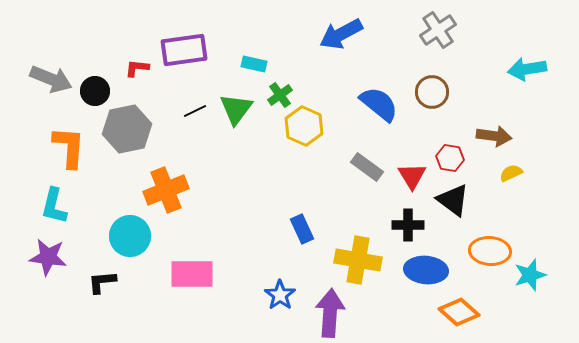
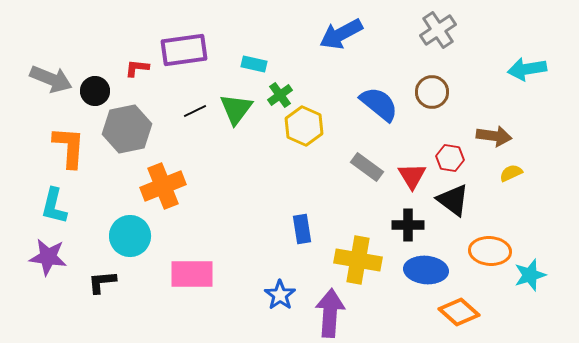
orange cross: moved 3 px left, 4 px up
blue rectangle: rotated 16 degrees clockwise
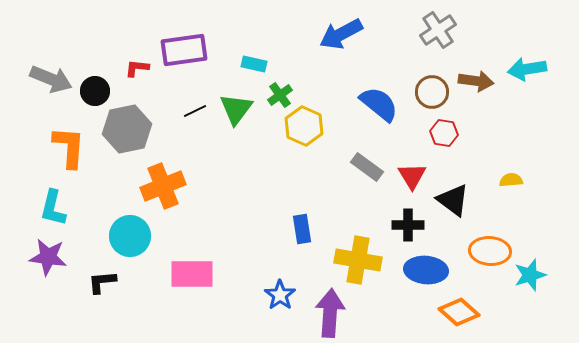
brown arrow: moved 18 px left, 55 px up
red hexagon: moved 6 px left, 25 px up
yellow semicircle: moved 7 px down; rotated 20 degrees clockwise
cyan L-shape: moved 1 px left, 2 px down
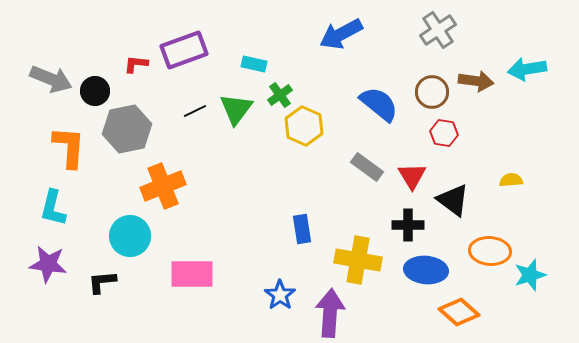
purple rectangle: rotated 12 degrees counterclockwise
red L-shape: moved 1 px left, 4 px up
purple star: moved 7 px down
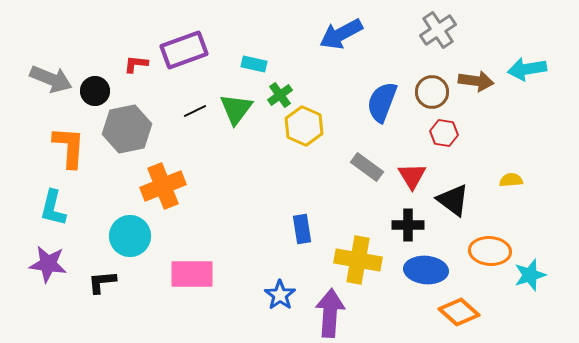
blue semicircle: moved 3 px right, 2 px up; rotated 108 degrees counterclockwise
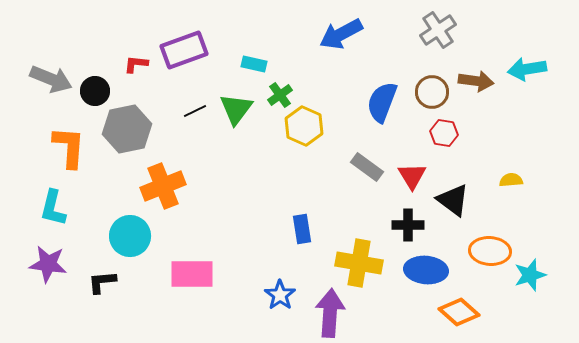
yellow cross: moved 1 px right, 3 px down
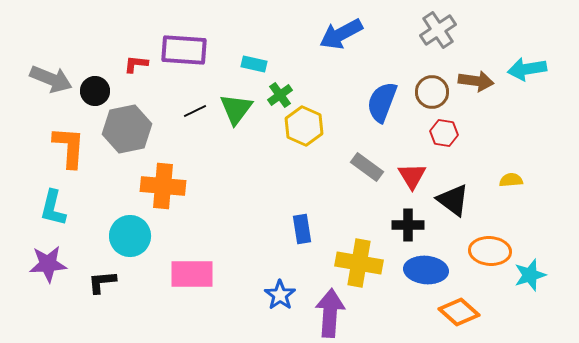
purple rectangle: rotated 24 degrees clockwise
orange cross: rotated 27 degrees clockwise
purple star: rotated 12 degrees counterclockwise
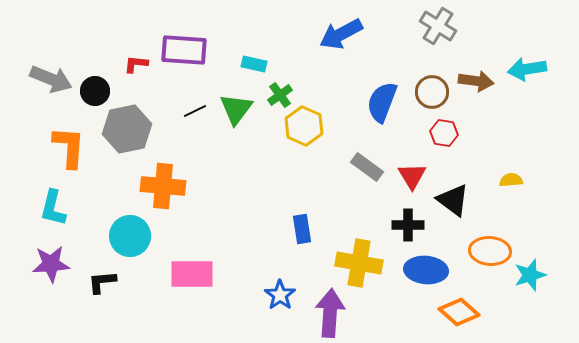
gray cross: moved 4 px up; rotated 24 degrees counterclockwise
purple star: moved 3 px right
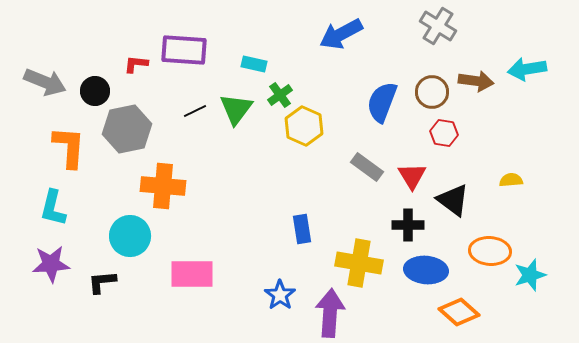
gray arrow: moved 6 px left, 3 px down
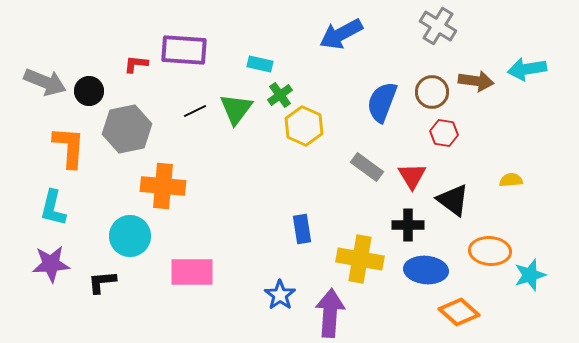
cyan rectangle: moved 6 px right
black circle: moved 6 px left
yellow cross: moved 1 px right, 4 px up
pink rectangle: moved 2 px up
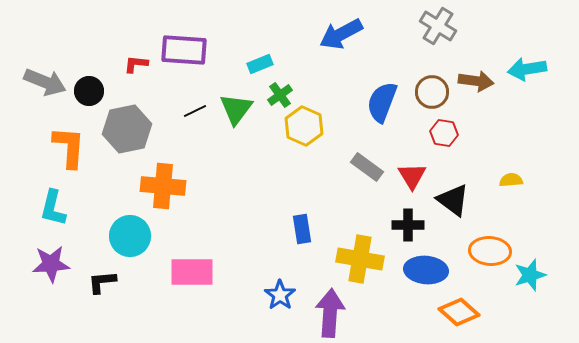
cyan rectangle: rotated 35 degrees counterclockwise
